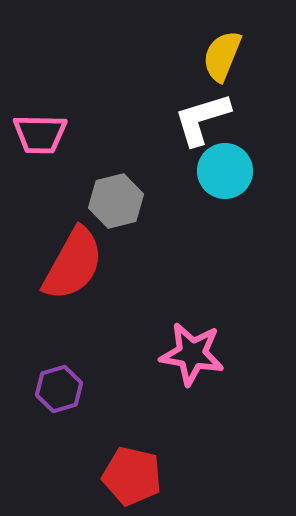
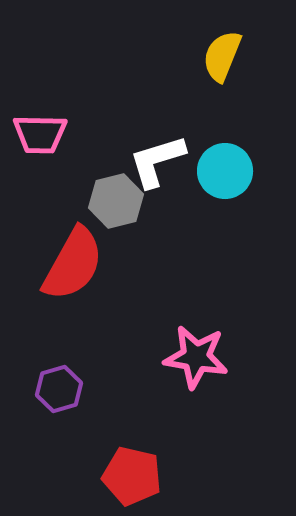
white L-shape: moved 45 px left, 42 px down
pink star: moved 4 px right, 3 px down
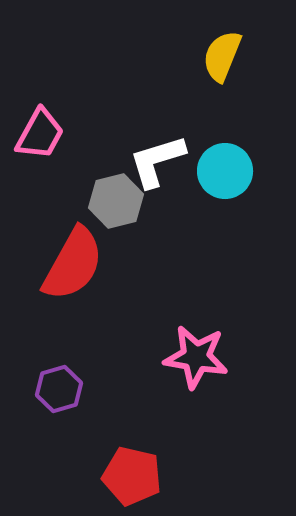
pink trapezoid: rotated 62 degrees counterclockwise
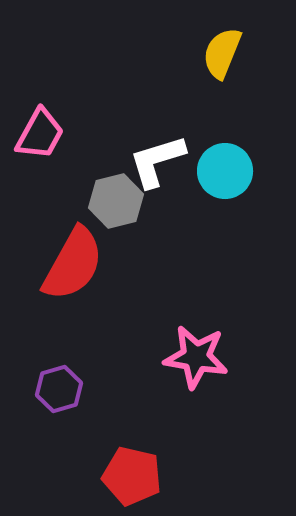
yellow semicircle: moved 3 px up
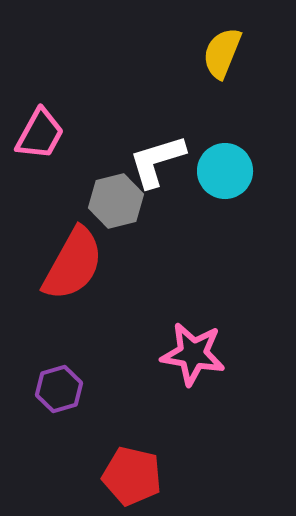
pink star: moved 3 px left, 3 px up
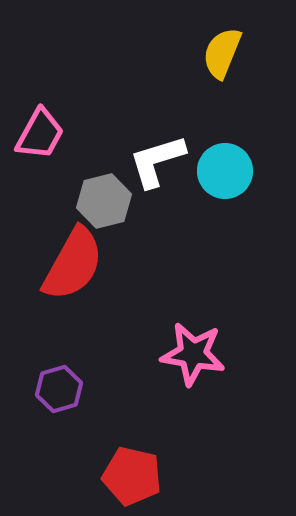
gray hexagon: moved 12 px left
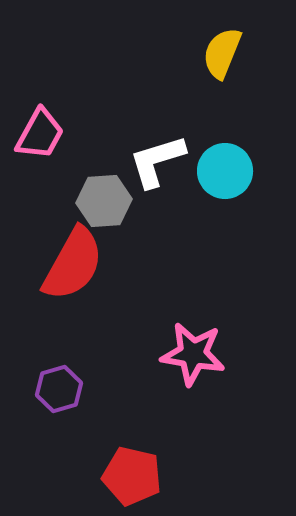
gray hexagon: rotated 10 degrees clockwise
